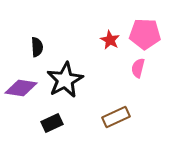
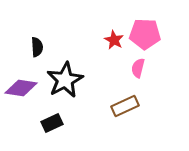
red star: moved 4 px right
brown rectangle: moved 9 px right, 11 px up
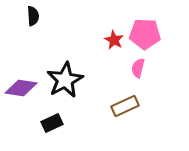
black semicircle: moved 4 px left, 31 px up
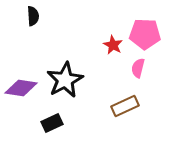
red star: moved 1 px left, 5 px down
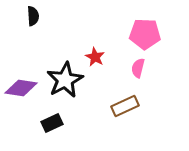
red star: moved 18 px left, 12 px down
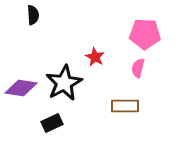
black semicircle: moved 1 px up
black star: moved 1 px left, 3 px down
brown rectangle: rotated 24 degrees clockwise
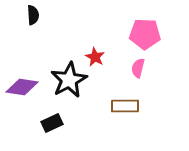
black star: moved 5 px right, 3 px up
purple diamond: moved 1 px right, 1 px up
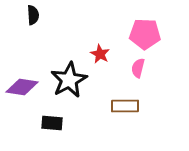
red star: moved 5 px right, 3 px up
black rectangle: rotated 30 degrees clockwise
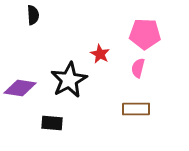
purple diamond: moved 2 px left, 1 px down
brown rectangle: moved 11 px right, 3 px down
